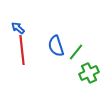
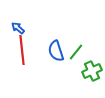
blue semicircle: moved 5 px down
green cross: moved 3 px right, 2 px up
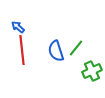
blue arrow: moved 1 px up
green line: moved 4 px up
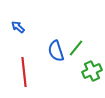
red line: moved 2 px right, 22 px down
